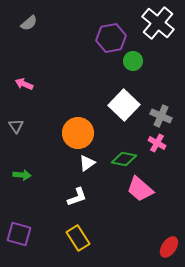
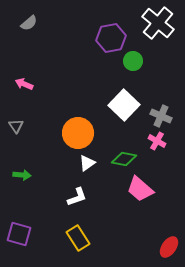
pink cross: moved 2 px up
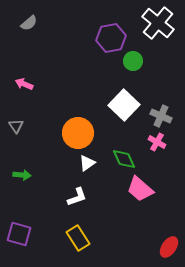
pink cross: moved 1 px down
green diamond: rotated 55 degrees clockwise
